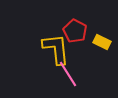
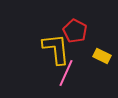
yellow rectangle: moved 14 px down
pink line: moved 2 px left, 1 px up; rotated 56 degrees clockwise
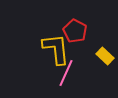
yellow rectangle: moved 3 px right; rotated 18 degrees clockwise
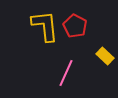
red pentagon: moved 5 px up
yellow L-shape: moved 11 px left, 23 px up
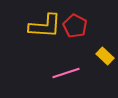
yellow L-shape: rotated 100 degrees clockwise
pink line: rotated 48 degrees clockwise
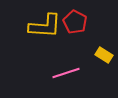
red pentagon: moved 4 px up
yellow rectangle: moved 1 px left, 1 px up; rotated 12 degrees counterclockwise
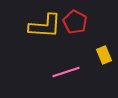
yellow rectangle: rotated 36 degrees clockwise
pink line: moved 1 px up
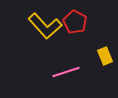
yellow L-shape: rotated 44 degrees clockwise
yellow rectangle: moved 1 px right, 1 px down
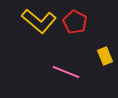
yellow L-shape: moved 6 px left, 5 px up; rotated 8 degrees counterclockwise
pink line: rotated 40 degrees clockwise
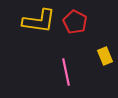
yellow L-shape: rotated 32 degrees counterclockwise
pink line: rotated 56 degrees clockwise
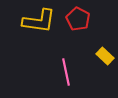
red pentagon: moved 3 px right, 3 px up
yellow rectangle: rotated 24 degrees counterclockwise
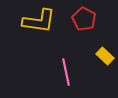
red pentagon: moved 6 px right
